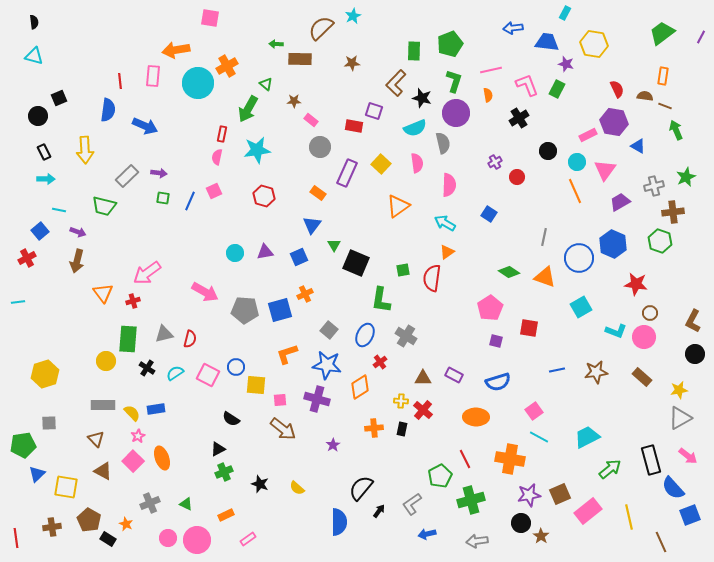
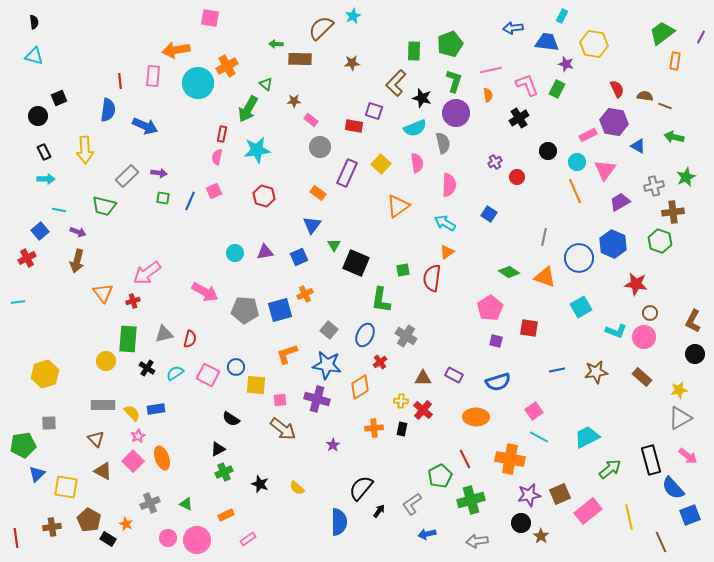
cyan rectangle at (565, 13): moved 3 px left, 3 px down
orange rectangle at (663, 76): moved 12 px right, 15 px up
green arrow at (676, 130): moved 2 px left, 7 px down; rotated 54 degrees counterclockwise
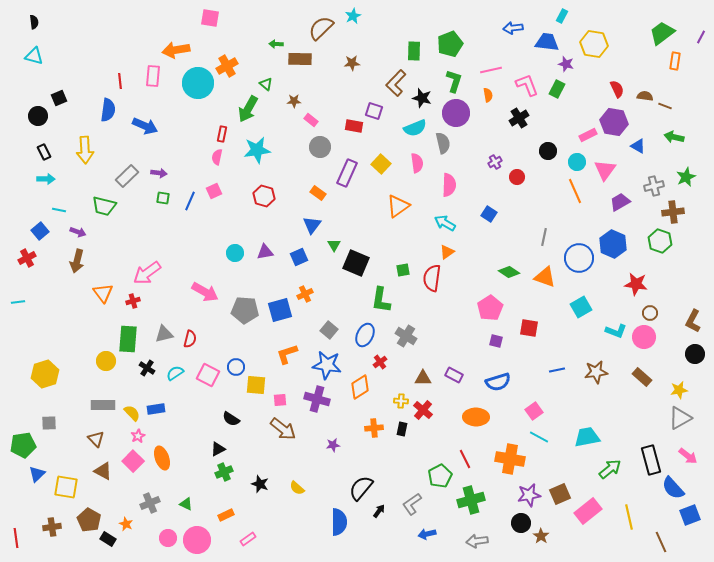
cyan trapezoid at (587, 437): rotated 16 degrees clockwise
purple star at (333, 445): rotated 24 degrees clockwise
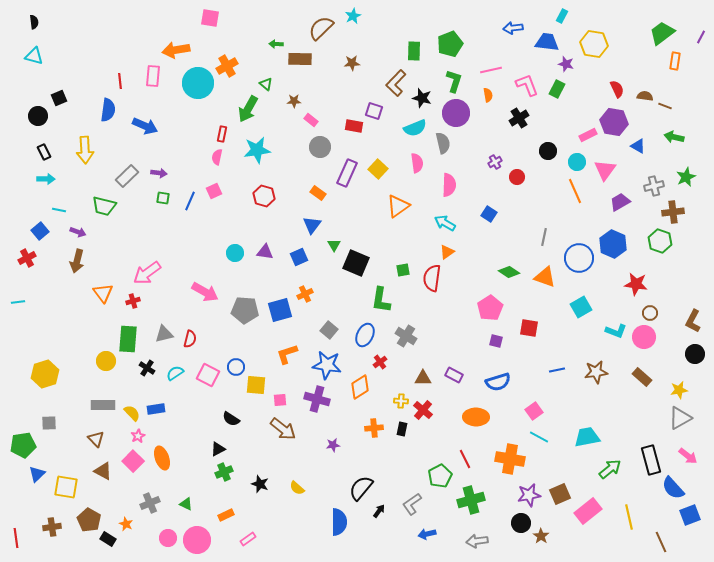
yellow square at (381, 164): moved 3 px left, 5 px down
purple triangle at (265, 252): rotated 18 degrees clockwise
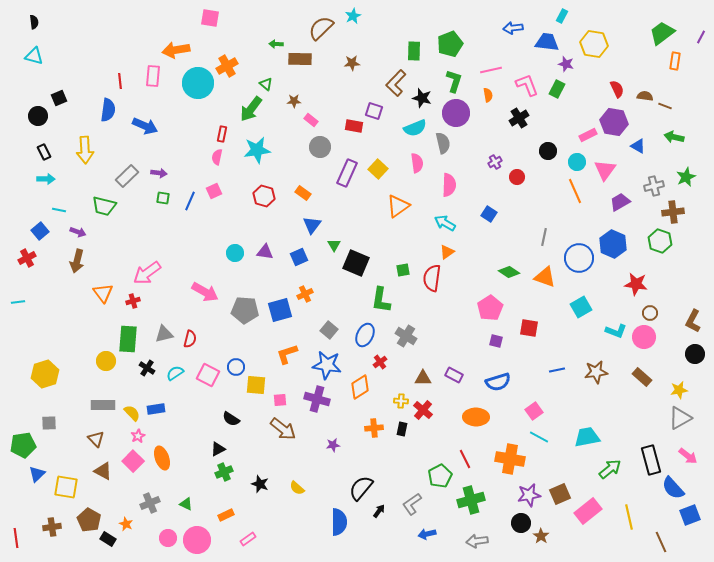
green arrow at (248, 109): moved 3 px right; rotated 8 degrees clockwise
orange rectangle at (318, 193): moved 15 px left
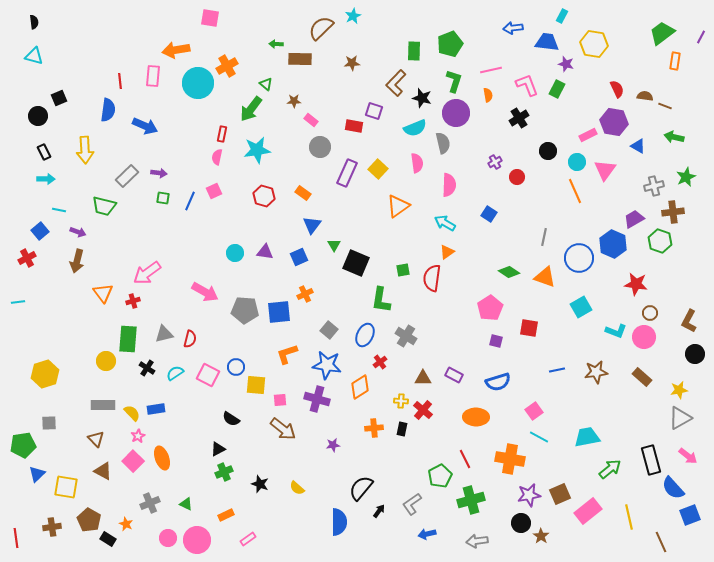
purple trapezoid at (620, 202): moved 14 px right, 17 px down
blue square at (280, 310): moved 1 px left, 2 px down; rotated 10 degrees clockwise
brown L-shape at (693, 321): moved 4 px left
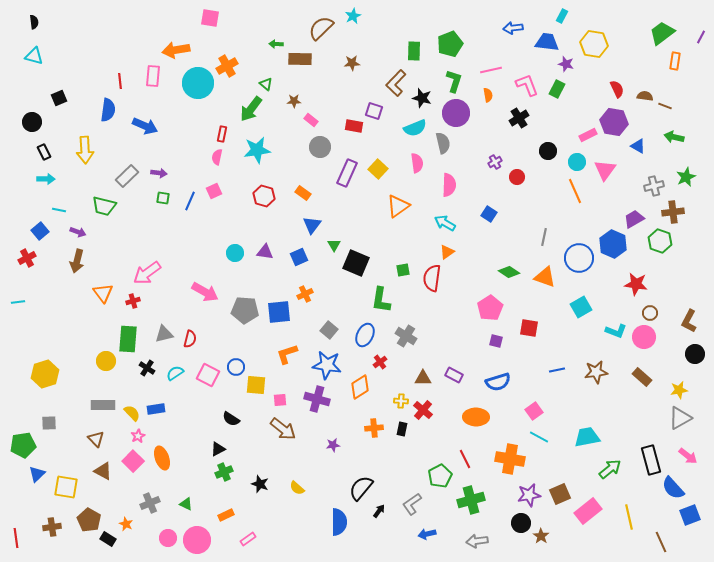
black circle at (38, 116): moved 6 px left, 6 px down
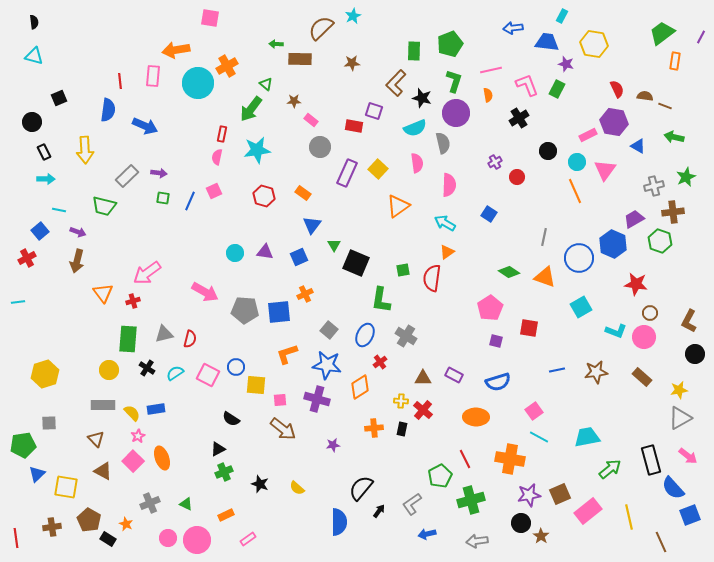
yellow circle at (106, 361): moved 3 px right, 9 px down
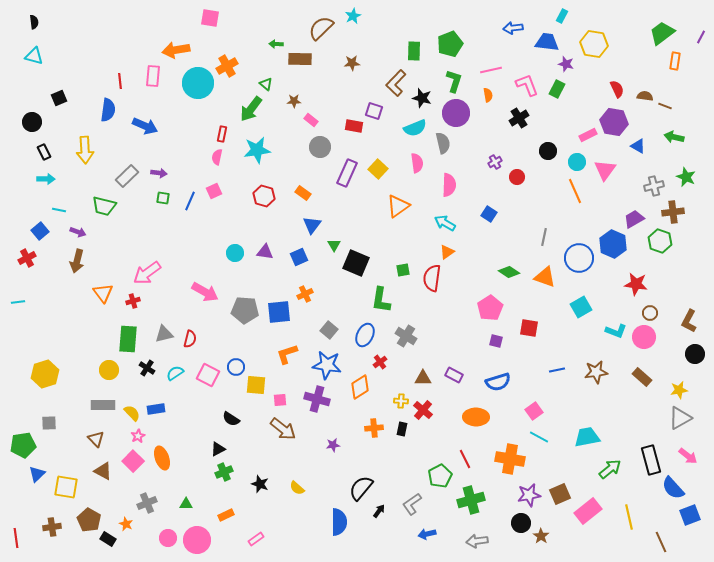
green star at (686, 177): rotated 24 degrees counterclockwise
gray cross at (150, 503): moved 3 px left
green triangle at (186, 504): rotated 24 degrees counterclockwise
pink rectangle at (248, 539): moved 8 px right
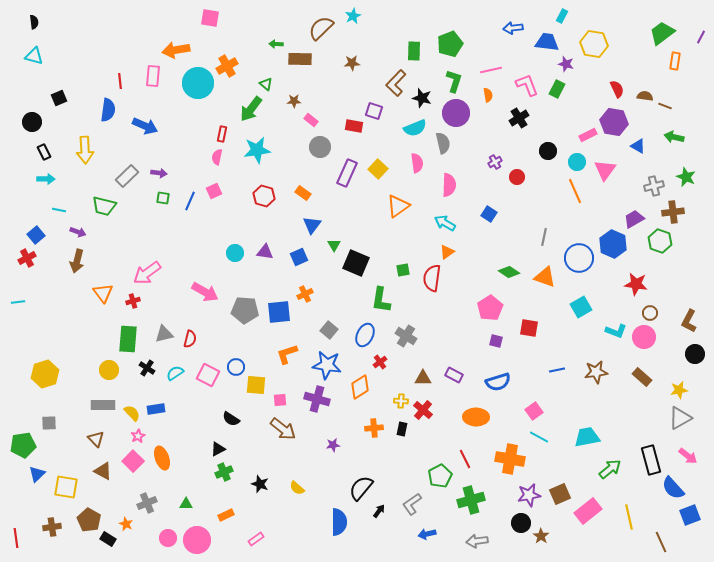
blue square at (40, 231): moved 4 px left, 4 px down
